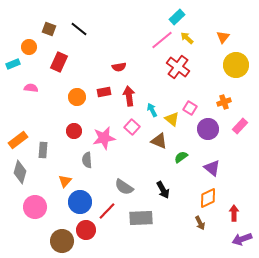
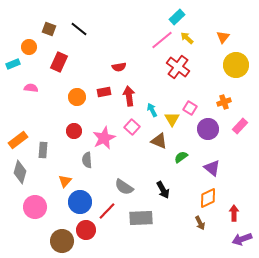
yellow triangle at (172, 119): rotated 21 degrees clockwise
pink star at (104, 138): rotated 15 degrees counterclockwise
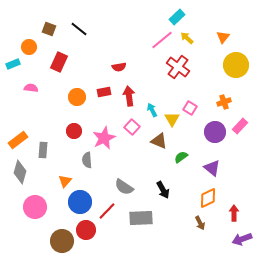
purple circle at (208, 129): moved 7 px right, 3 px down
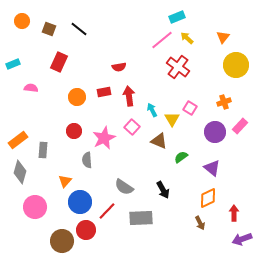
cyan rectangle at (177, 17): rotated 21 degrees clockwise
orange circle at (29, 47): moved 7 px left, 26 px up
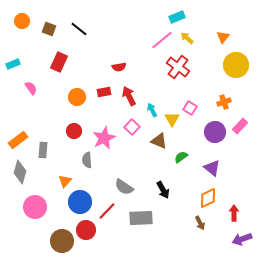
pink semicircle at (31, 88): rotated 48 degrees clockwise
red arrow at (129, 96): rotated 18 degrees counterclockwise
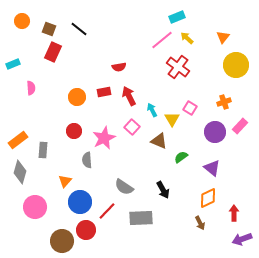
red rectangle at (59, 62): moved 6 px left, 10 px up
pink semicircle at (31, 88): rotated 32 degrees clockwise
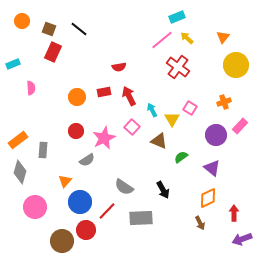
red circle at (74, 131): moved 2 px right
purple circle at (215, 132): moved 1 px right, 3 px down
gray semicircle at (87, 160): rotated 119 degrees counterclockwise
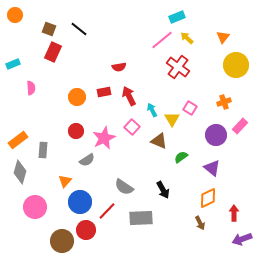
orange circle at (22, 21): moved 7 px left, 6 px up
